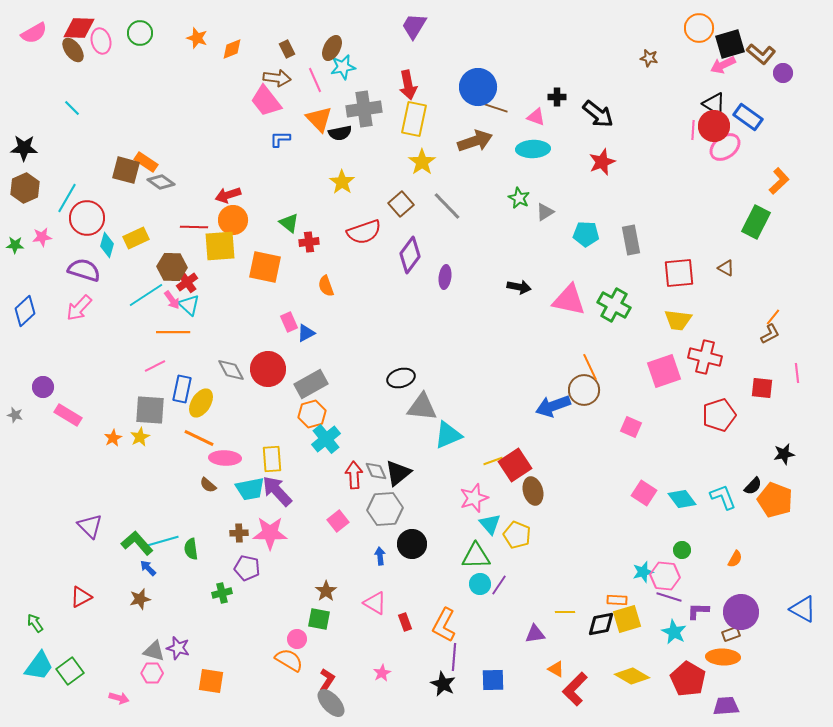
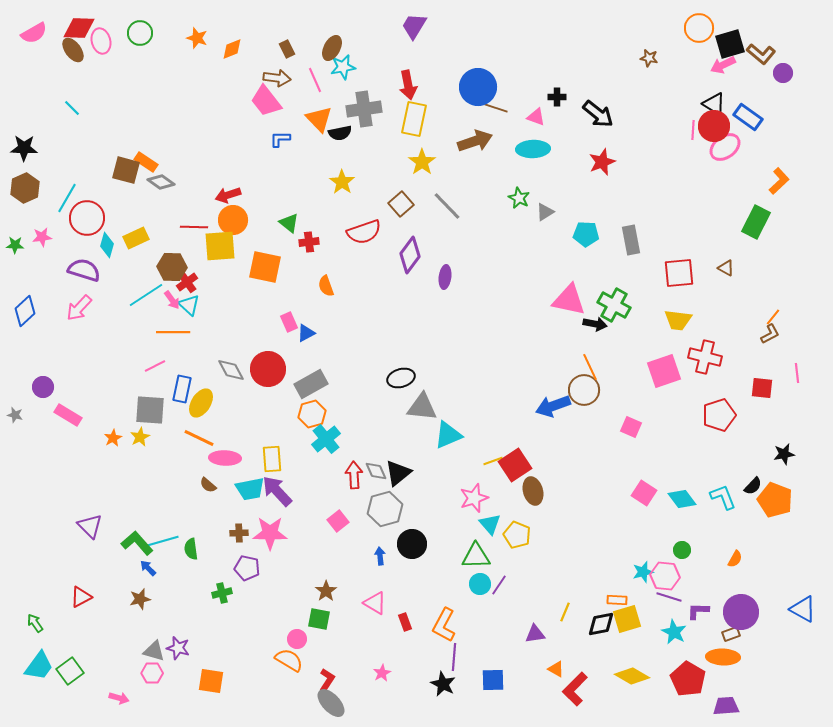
black arrow at (519, 287): moved 76 px right, 37 px down
gray hexagon at (385, 509): rotated 12 degrees counterclockwise
yellow line at (565, 612): rotated 66 degrees counterclockwise
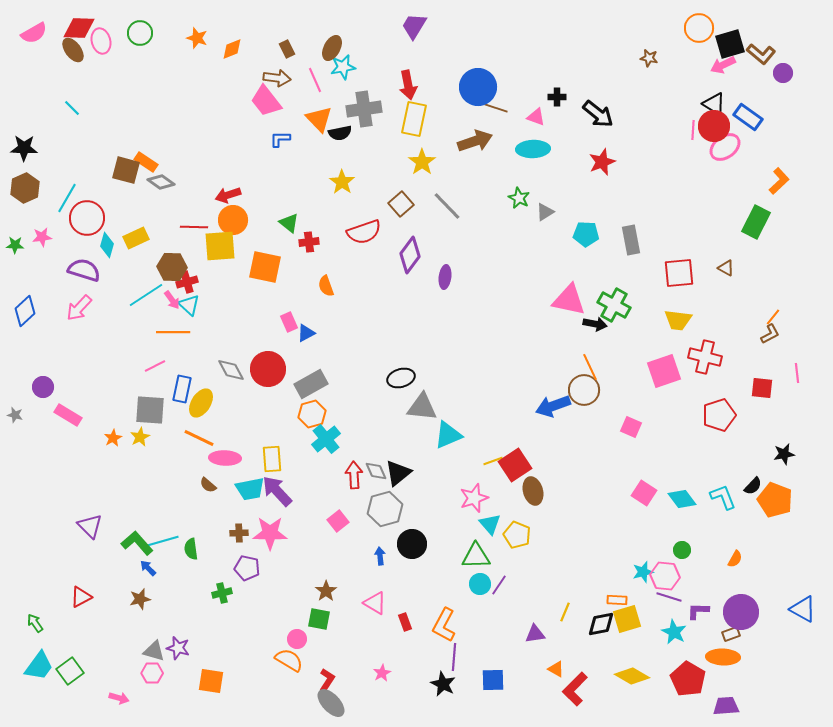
red cross at (187, 282): rotated 20 degrees clockwise
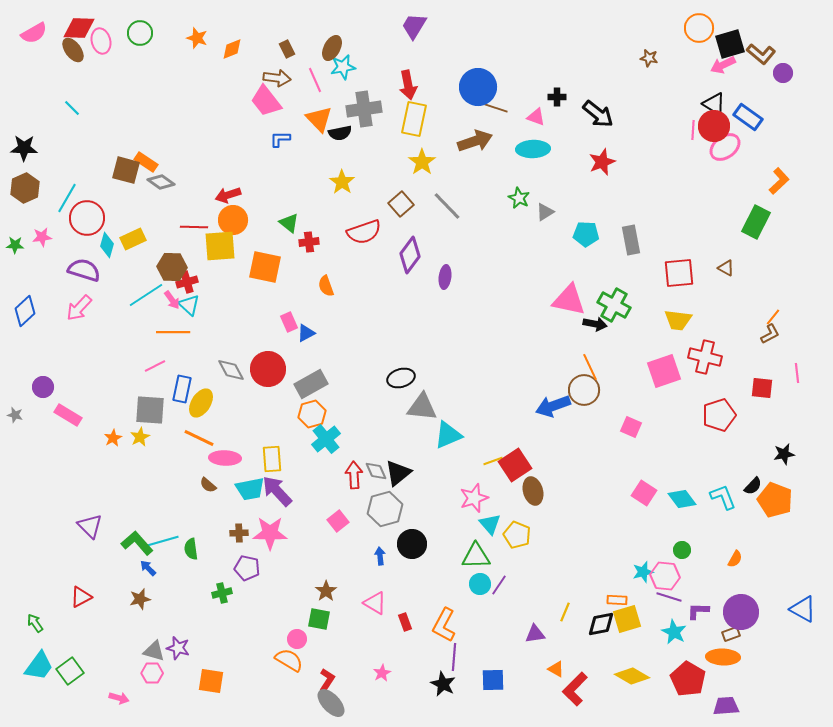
yellow rectangle at (136, 238): moved 3 px left, 1 px down
